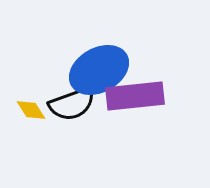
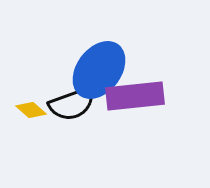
blue ellipse: rotated 24 degrees counterclockwise
yellow diamond: rotated 16 degrees counterclockwise
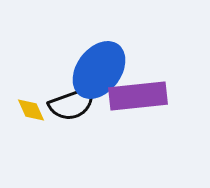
purple rectangle: moved 3 px right
yellow diamond: rotated 24 degrees clockwise
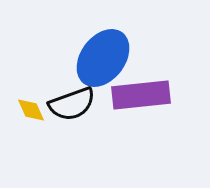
blue ellipse: moved 4 px right, 12 px up
purple rectangle: moved 3 px right, 1 px up
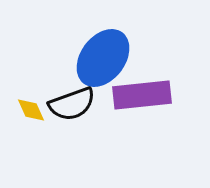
purple rectangle: moved 1 px right
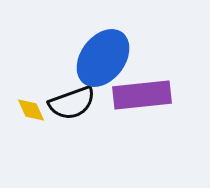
black semicircle: moved 1 px up
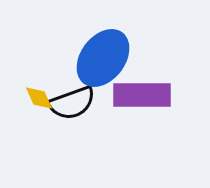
purple rectangle: rotated 6 degrees clockwise
yellow diamond: moved 8 px right, 12 px up
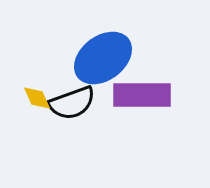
blue ellipse: rotated 16 degrees clockwise
yellow diamond: moved 2 px left
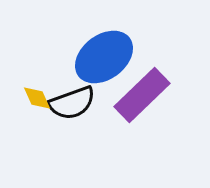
blue ellipse: moved 1 px right, 1 px up
purple rectangle: rotated 44 degrees counterclockwise
